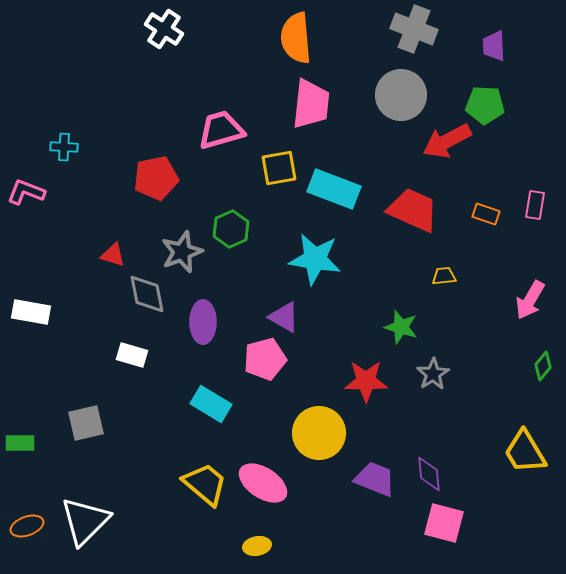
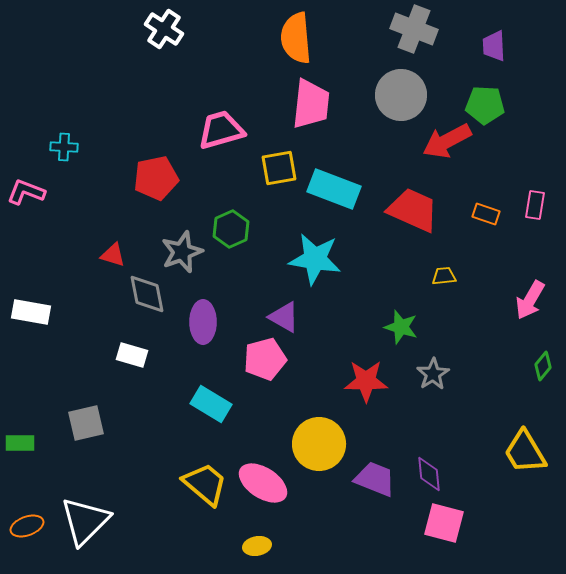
yellow circle at (319, 433): moved 11 px down
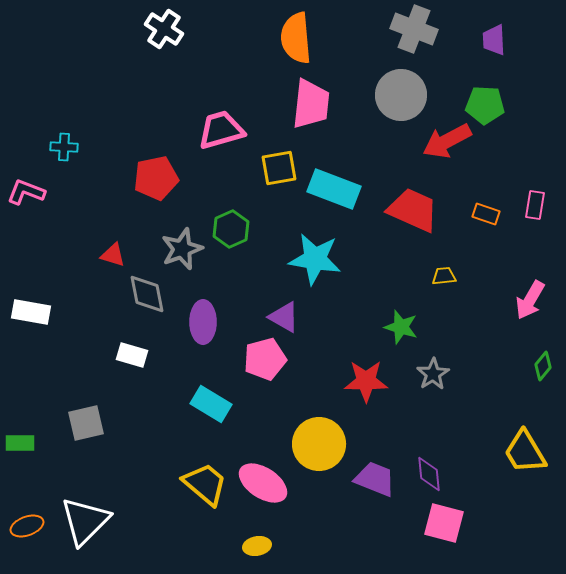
purple trapezoid at (494, 46): moved 6 px up
gray star at (182, 252): moved 3 px up
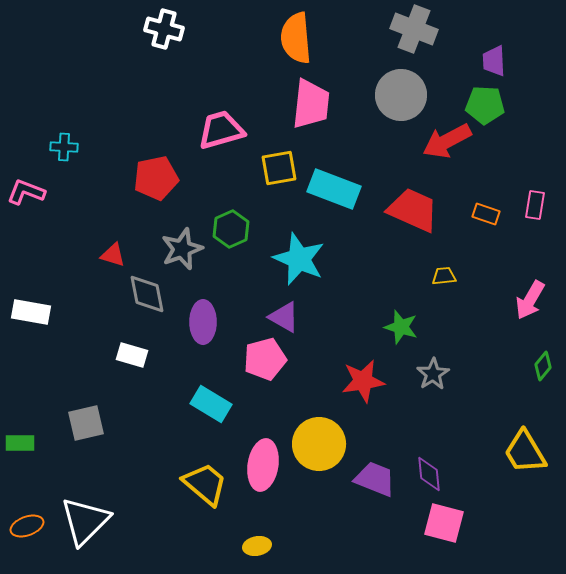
white cross at (164, 29): rotated 18 degrees counterclockwise
purple trapezoid at (494, 40): moved 21 px down
cyan star at (315, 259): moved 16 px left; rotated 14 degrees clockwise
red star at (366, 381): moved 3 px left; rotated 9 degrees counterclockwise
pink ellipse at (263, 483): moved 18 px up; rotated 66 degrees clockwise
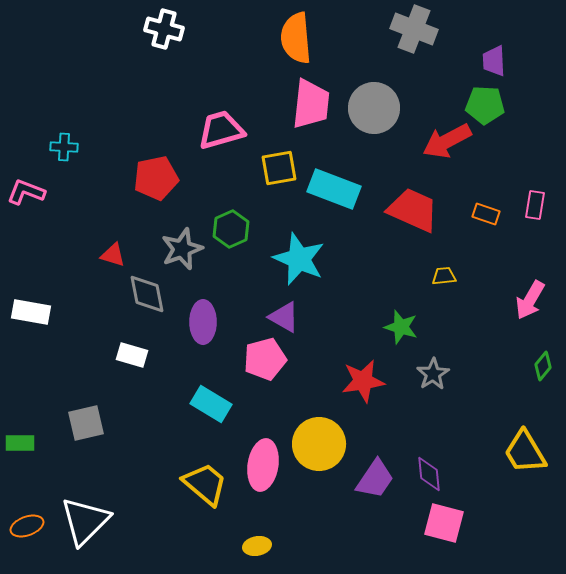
gray circle at (401, 95): moved 27 px left, 13 px down
purple trapezoid at (375, 479): rotated 102 degrees clockwise
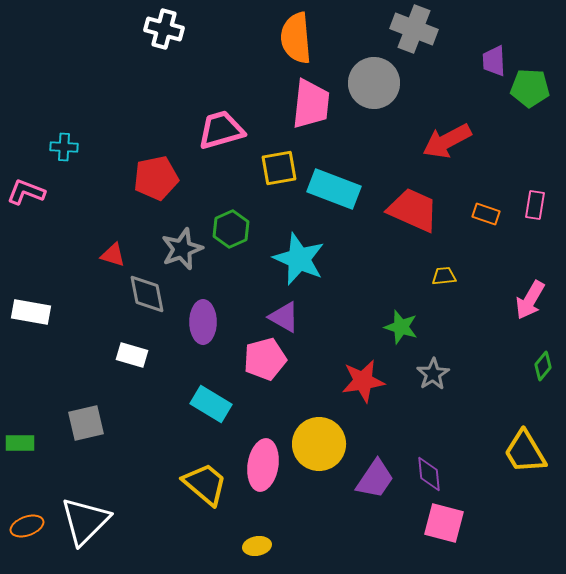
green pentagon at (485, 105): moved 45 px right, 17 px up
gray circle at (374, 108): moved 25 px up
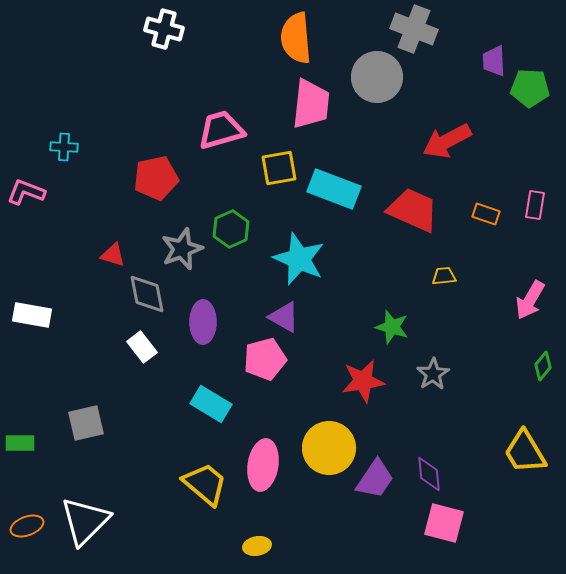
gray circle at (374, 83): moved 3 px right, 6 px up
white rectangle at (31, 312): moved 1 px right, 3 px down
green star at (401, 327): moved 9 px left
white rectangle at (132, 355): moved 10 px right, 8 px up; rotated 36 degrees clockwise
yellow circle at (319, 444): moved 10 px right, 4 px down
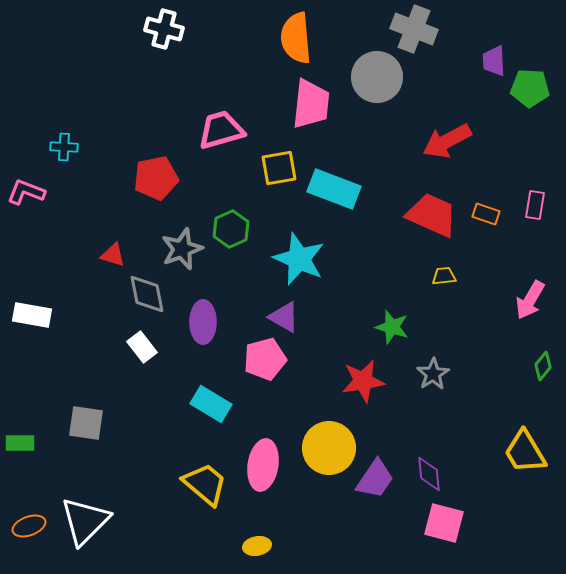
red trapezoid at (413, 210): moved 19 px right, 5 px down
gray square at (86, 423): rotated 21 degrees clockwise
orange ellipse at (27, 526): moved 2 px right
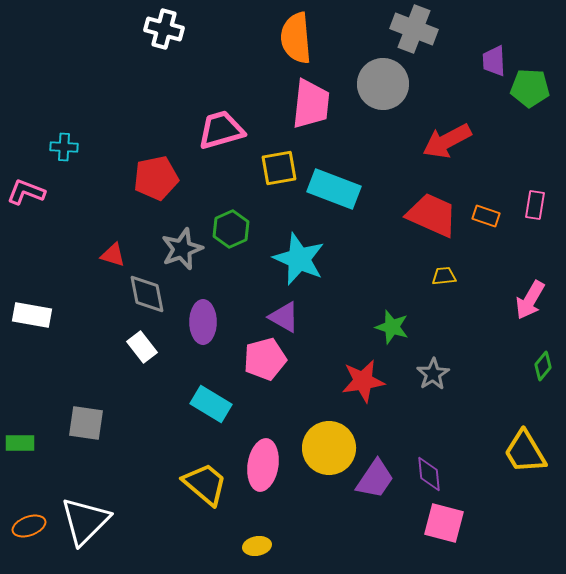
gray circle at (377, 77): moved 6 px right, 7 px down
orange rectangle at (486, 214): moved 2 px down
